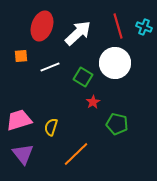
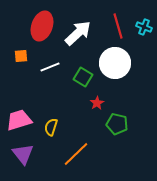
red star: moved 4 px right, 1 px down
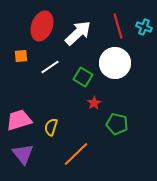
white line: rotated 12 degrees counterclockwise
red star: moved 3 px left
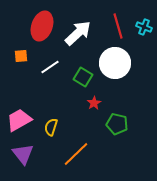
pink trapezoid: rotated 12 degrees counterclockwise
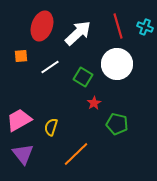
cyan cross: moved 1 px right
white circle: moved 2 px right, 1 px down
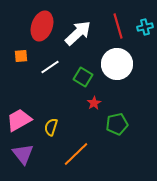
cyan cross: rotated 35 degrees counterclockwise
green pentagon: rotated 25 degrees counterclockwise
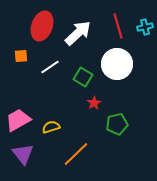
pink trapezoid: moved 1 px left
yellow semicircle: rotated 54 degrees clockwise
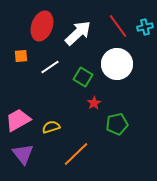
red line: rotated 20 degrees counterclockwise
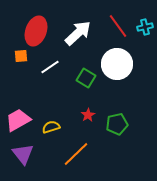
red ellipse: moved 6 px left, 5 px down
green square: moved 3 px right, 1 px down
red star: moved 6 px left, 12 px down
